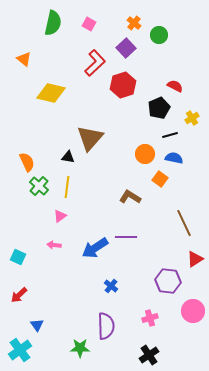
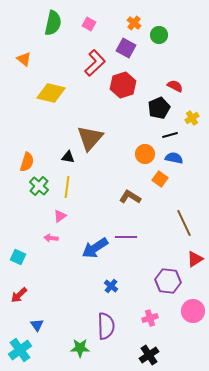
purple square: rotated 18 degrees counterclockwise
orange semicircle: rotated 42 degrees clockwise
pink arrow: moved 3 px left, 7 px up
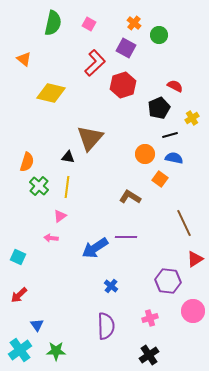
green star: moved 24 px left, 3 px down
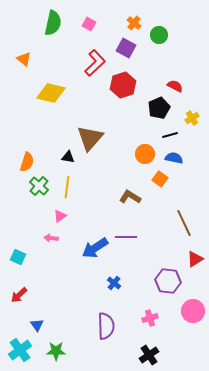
blue cross: moved 3 px right, 3 px up
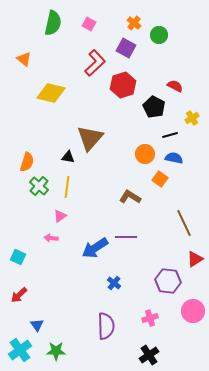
black pentagon: moved 5 px left, 1 px up; rotated 20 degrees counterclockwise
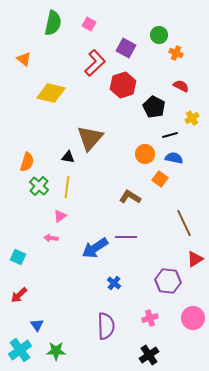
orange cross: moved 42 px right, 30 px down; rotated 16 degrees counterclockwise
red semicircle: moved 6 px right
pink circle: moved 7 px down
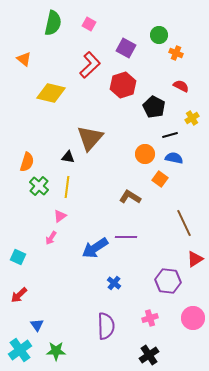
red L-shape: moved 5 px left, 2 px down
pink arrow: rotated 64 degrees counterclockwise
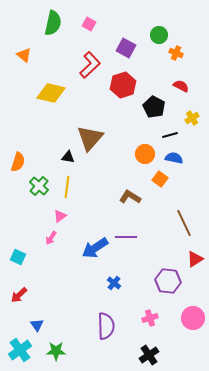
orange triangle: moved 4 px up
orange semicircle: moved 9 px left
